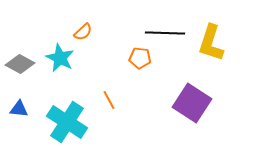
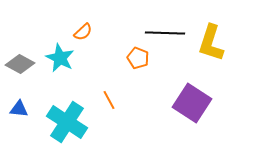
orange pentagon: moved 2 px left; rotated 15 degrees clockwise
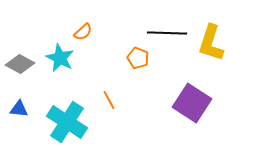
black line: moved 2 px right
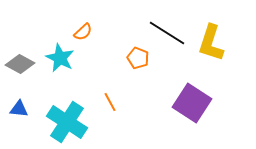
black line: rotated 30 degrees clockwise
orange line: moved 1 px right, 2 px down
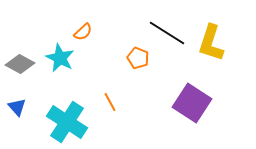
blue triangle: moved 2 px left, 2 px up; rotated 42 degrees clockwise
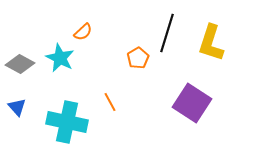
black line: rotated 75 degrees clockwise
orange pentagon: rotated 20 degrees clockwise
cyan cross: rotated 21 degrees counterclockwise
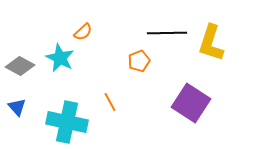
black line: rotated 72 degrees clockwise
orange pentagon: moved 1 px right, 3 px down; rotated 10 degrees clockwise
gray diamond: moved 2 px down
purple square: moved 1 px left
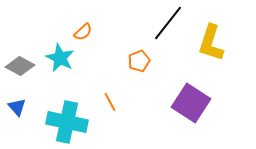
black line: moved 1 px right, 10 px up; rotated 51 degrees counterclockwise
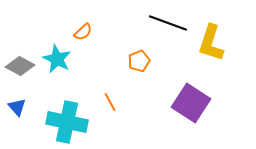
black line: rotated 72 degrees clockwise
cyan star: moved 3 px left, 1 px down
